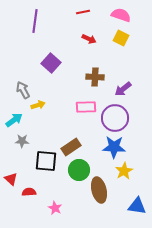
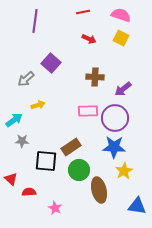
gray arrow: moved 3 px right, 11 px up; rotated 102 degrees counterclockwise
pink rectangle: moved 2 px right, 4 px down
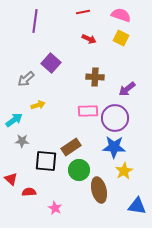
purple arrow: moved 4 px right
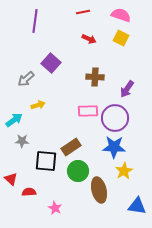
purple arrow: rotated 18 degrees counterclockwise
green circle: moved 1 px left, 1 px down
